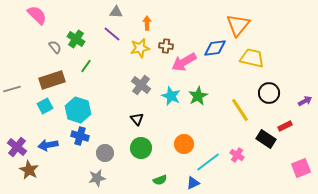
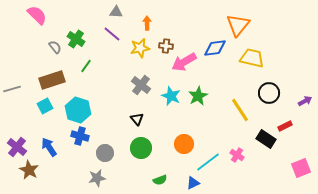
blue arrow: moved 1 px right, 2 px down; rotated 66 degrees clockwise
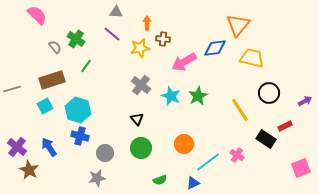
brown cross: moved 3 px left, 7 px up
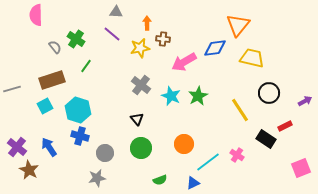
pink semicircle: moved 1 px left; rotated 135 degrees counterclockwise
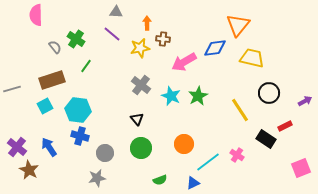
cyan hexagon: rotated 10 degrees counterclockwise
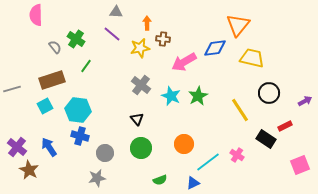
pink square: moved 1 px left, 3 px up
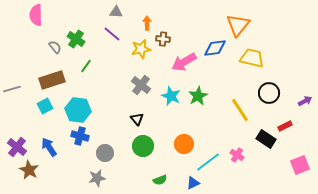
yellow star: moved 1 px right, 1 px down
green circle: moved 2 px right, 2 px up
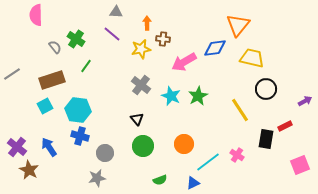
gray line: moved 15 px up; rotated 18 degrees counterclockwise
black circle: moved 3 px left, 4 px up
black rectangle: rotated 66 degrees clockwise
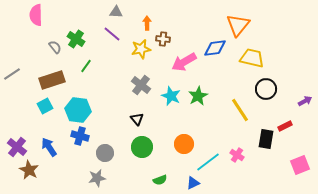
green circle: moved 1 px left, 1 px down
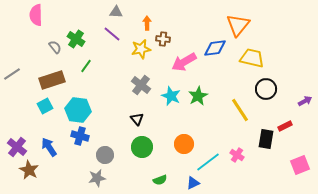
gray circle: moved 2 px down
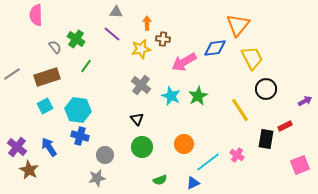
yellow trapezoid: rotated 50 degrees clockwise
brown rectangle: moved 5 px left, 3 px up
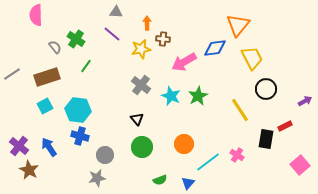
purple cross: moved 2 px right, 1 px up
pink square: rotated 18 degrees counterclockwise
blue triangle: moved 5 px left; rotated 24 degrees counterclockwise
